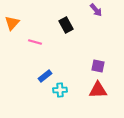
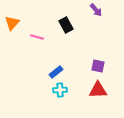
pink line: moved 2 px right, 5 px up
blue rectangle: moved 11 px right, 4 px up
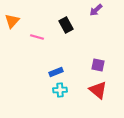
purple arrow: rotated 88 degrees clockwise
orange triangle: moved 2 px up
purple square: moved 1 px up
blue rectangle: rotated 16 degrees clockwise
red triangle: rotated 42 degrees clockwise
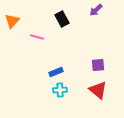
black rectangle: moved 4 px left, 6 px up
purple square: rotated 16 degrees counterclockwise
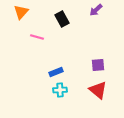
orange triangle: moved 9 px right, 9 px up
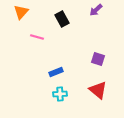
purple square: moved 6 px up; rotated 24 degrees clockwise
cyan cross: moved 4 px down
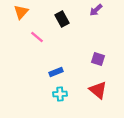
pink line: rotated 24 degrees clockwise
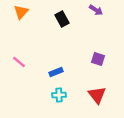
purple arrow: rotated 104 degrees counterclockwise
pink line: moved 18 px left, 25 px down
red triangle: moved 1 px left, 5 px down; rotated 12 degrees clockwise
cyan cross: moved 1 px left, 1 px down
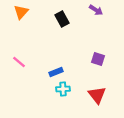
cyan cross: moved 4 px right, 6 px up
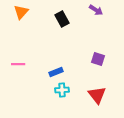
pink line: moved 1 px left, 2 px down; rotated 40 degrees counterclockwise
cyan cross: moved 1 px left, 1 px down
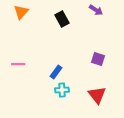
blue rectangle: rotated 32 degrees counterclockwise
